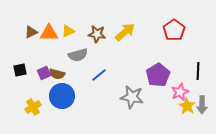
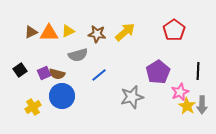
black square: rotated 24 degrees counterclockwise
purple pentagon: moved 3 px up
gray star: rotated 25 degrees counterclockwise
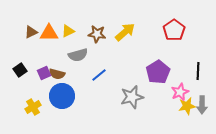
yellow star: rotated 30 degrees clockwise
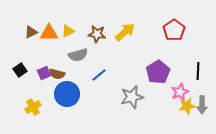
blue circle: moved 5 px right, 2 px up
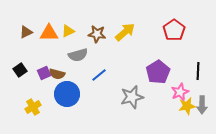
brown triangle: moved 5 px left
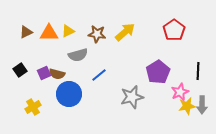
blue circle: moved 2 px right
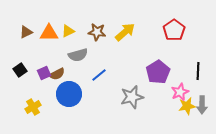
brown star: moved 2 px up
brown semicircle: rotated 42 degrees counterclockwise
